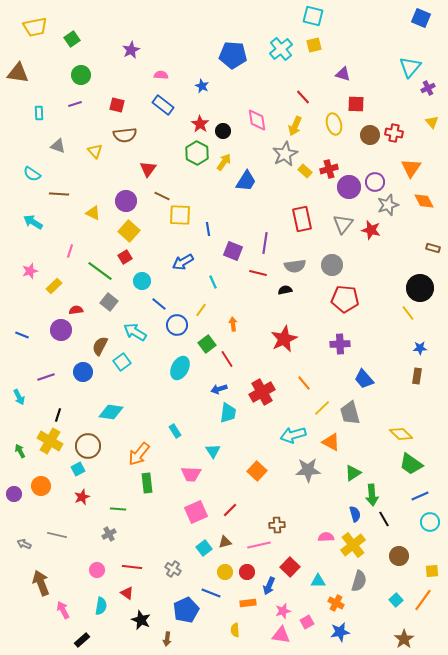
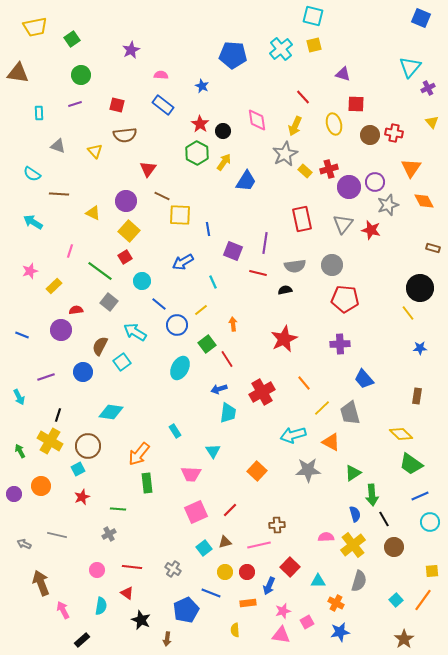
yellow line at (201, 310): rotated 16 degrees clockwise
brown rectangle at (417, 376): moved 20 px down
brown circle at (399, 556): moved 5 px left, 9 px up
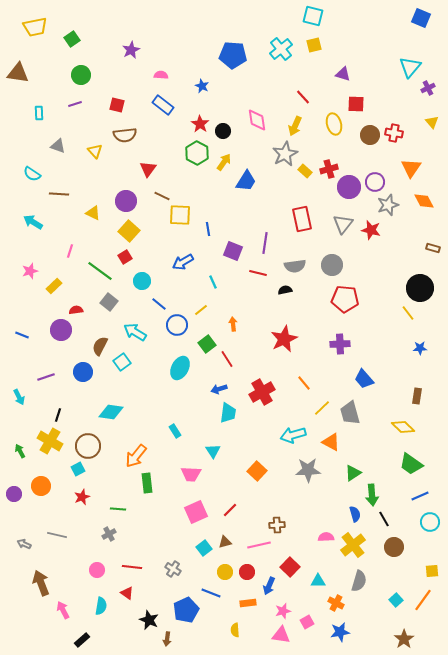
yellow diamond at (401, 434): moved 2 px right, 7 px up
orange arrow at (139, 454): moved 3 px left, 2 px down
black star at (141, 620): moved 8 px right
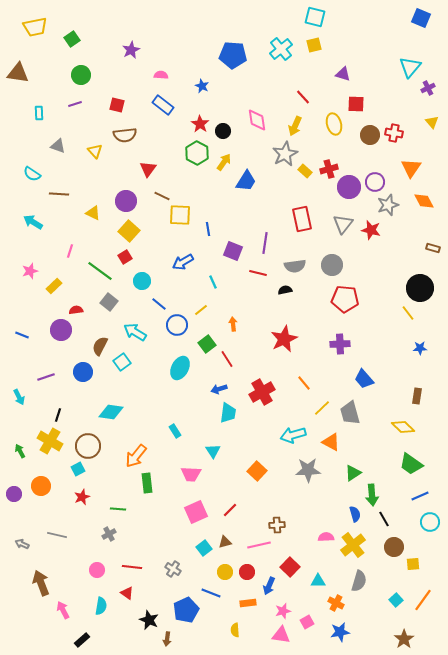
cyan square at (313, 16): moved 2 px right, 1 px down
gray arrow at (24, 544): moved 2 px left
yellow square at (432, 571): moved 19 px left, 7 px up
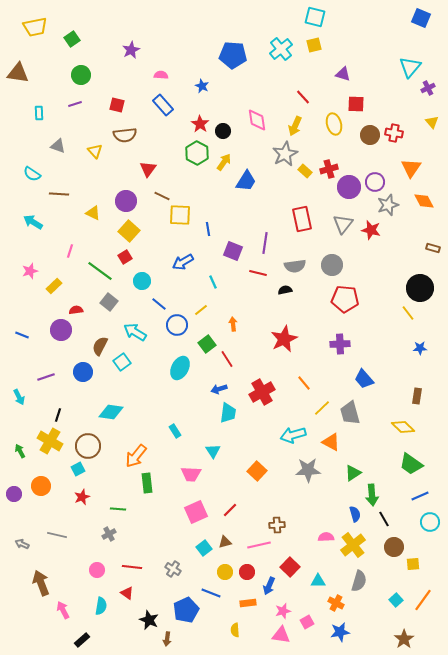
blue rectangle at (163, 105): rotated 10 degrees clockwise
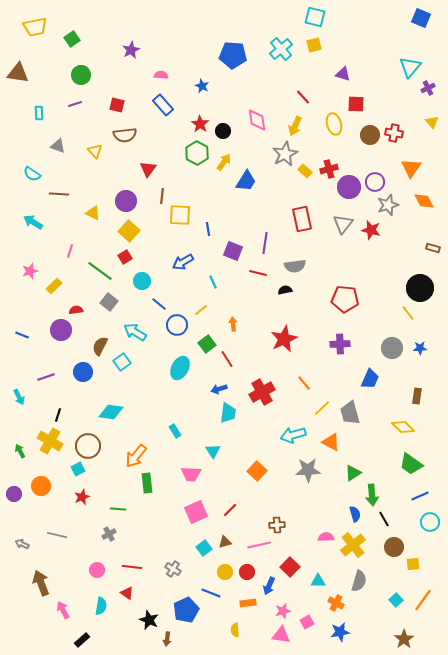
brown line at (162, 196): rotated 70 degrees clockwise
gray circle at (332, 265): moved 60 px right, 83 px down
blue trapezoid at (364, 379): moved 6 px right; rotated 115 degrees counterclockwise
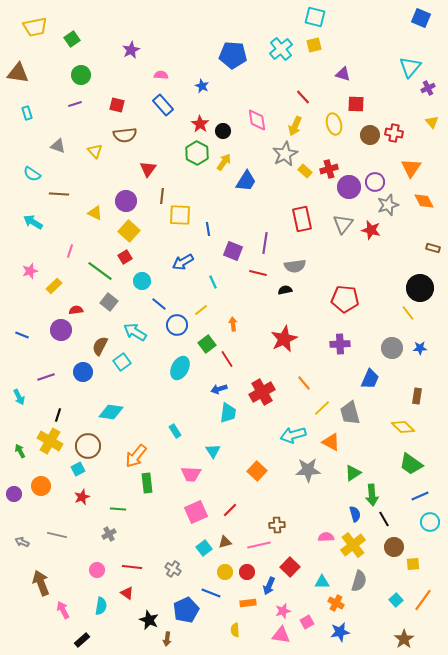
cyan rectangle at (39, 113): moved 12 px left; rotated 16 degrees counterclockwise
yellow triangle at (93, 213): moved 2 px right
gray arrow at (22, 544): moved 2 px up
cyan triangle at (318, 581): moved 4 px right, 1 px down
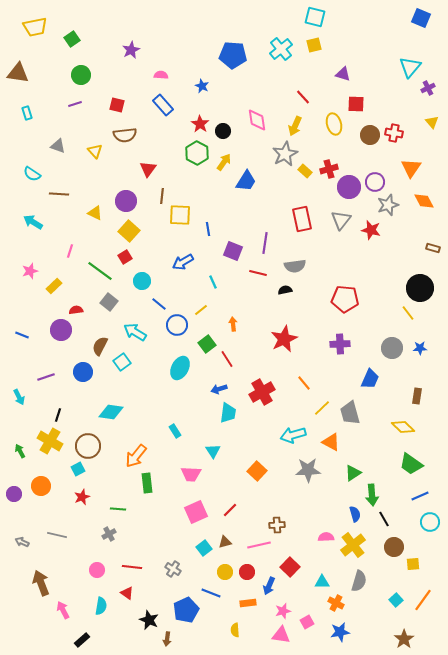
gray triangle at (343, 224): moved 2 px left, 4 px up
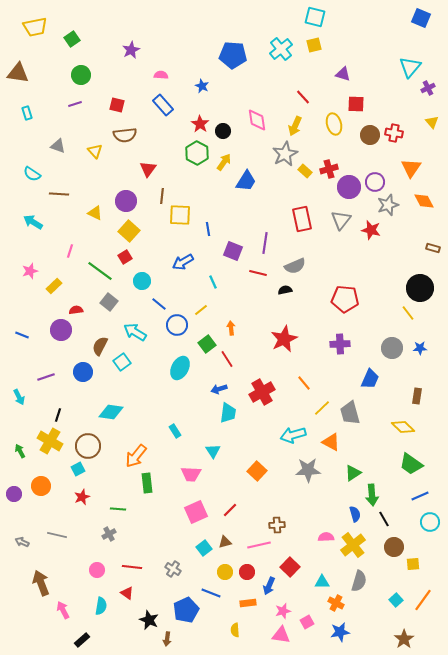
gray semicircle at (295, 266): rotated 15 degrees counterclockwise
orange arrow at (233, 324): moved 2 px left, 4 px down
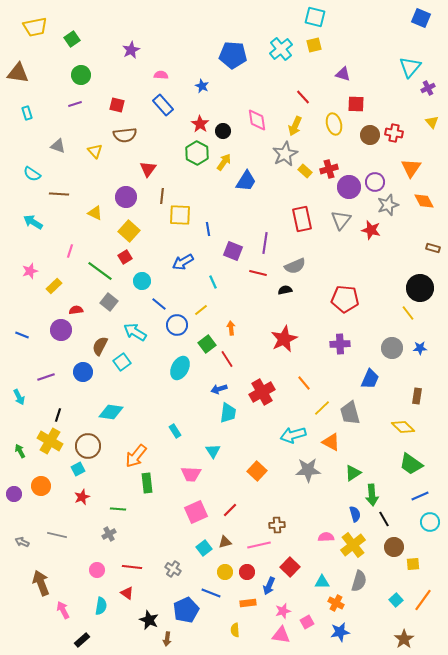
purple circle at (126, 201): moved 4 px up
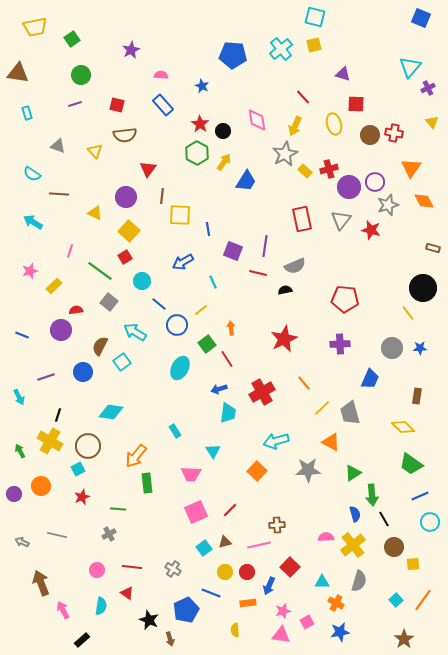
purple line at (265, 243): moved 3 px down
black circle at (420, 288): moved 3 px right
cyan arrow at (293, 435): moved 17 px left, 6 px down
brown arrow at (167, 639): moved 3 px right; rotated 24 degrees counterclockwise
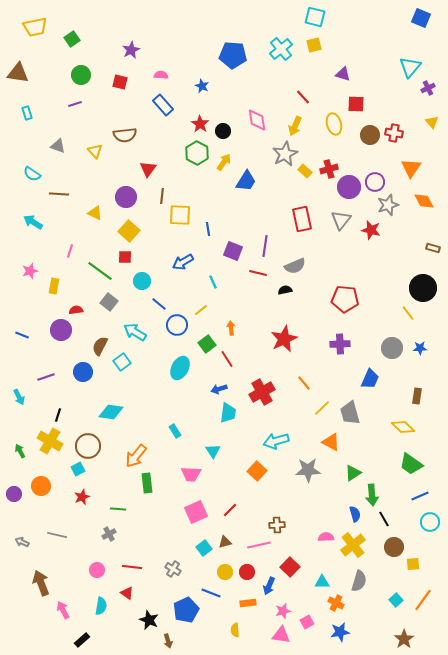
red square at (117, 105): moved 3 px right, 23 px up
red square at (125, 257): rotated 32 degrees clockwise
yellow rectangle at (54, 286): rotated 35 degrees counterclockwise
brown arrow at (170, 639): moved 2 px left, 2 px down
